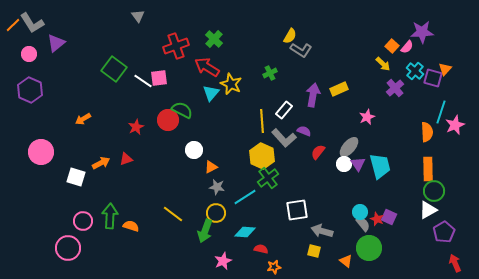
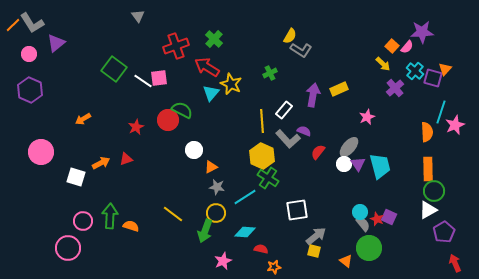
gray L-shape at (284, 138): moved 4 px right, 1 px down
green cross at (268, 178): rotated 20 degrees counterclockwise
gray arrow at (322, 231): moved 6 px left, 5 px down; rotated 125 degrees clockwise
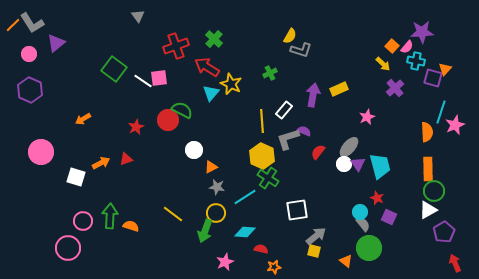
gray L-shape at (301, 50): rotated 15 degrees counterclockwise
cyan cross at (415, 71): moved 1 px right, 10 px up; rotated 30 degrees counterclockwise
gray L-shape at (288, 139): rotated 115 degrees clockwise
red star at (377, 219): moved 21 px up
pink star at (223, 261): moved 2 px right, 1 px down
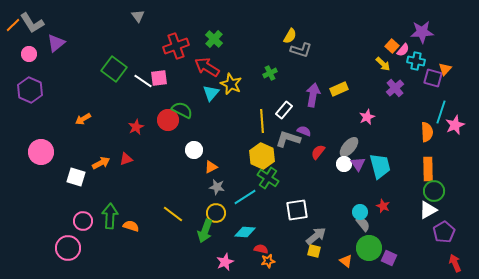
pink semicircle at (407, 47): moved 4 px left, 3 px down
gray L-shape at (288, 139): rotated 35 degrees clockwise
red star at (377, 198): moved 6 px right, 8 px down
purple square at (389, 217): moved 41 px down
orange star at (274, 267): moved 6 px left, 6 px up
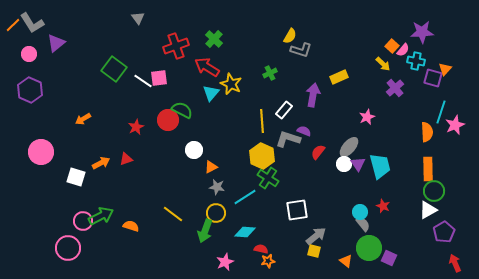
gray triangle at (138, 16): moved 2 px down
yellow rectangle at (339, 89): moved 12 px up
green arrow at (110, 216): moved 9 px left; rotated 60 degrees clockwise
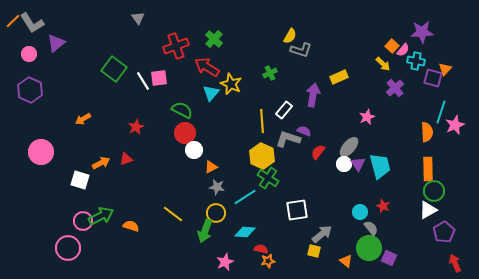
orange line at (13, 25): moved 4 px up
white line at (143, 81): rotated 24 degrees clockwise
red circle at (168, 120): moved 17 px right, 13 px down
white square at (76, 177): moved 4 px right, 3 px down
gray semicircle at (363, 224): moved 8 px right, 4 px down
gray arrow at (316, 236): moved 6 px right, 2 px up
